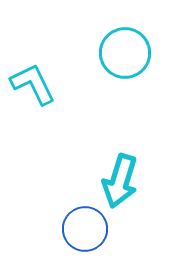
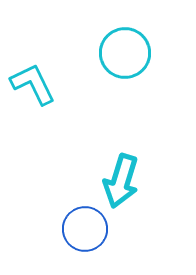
cyan arrow: moved 1 px right
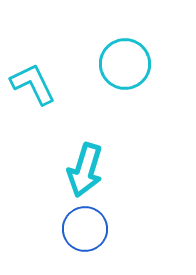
cyan circle: moved 11 px down
cyan arrow: moved 36 px left, 11 px up
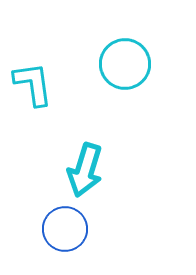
cyan L-shape: rotated 18 degrees clockwise
blue circle: moved 20 px left
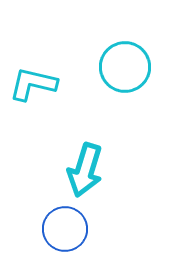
cyan circle: moved 3 px down
cyan L-shape: rotated 69 degrees counterclockwise
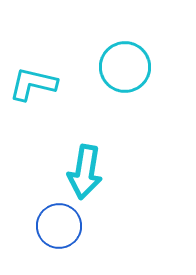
cyan arrow: moved 2 px down; rotated 8 degrees counterclockwise
blue circle: moved 6 px left, 3 px up
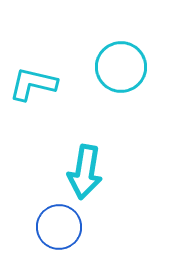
cyan circle: moved 4 px left
blue circle: moved 1 px down
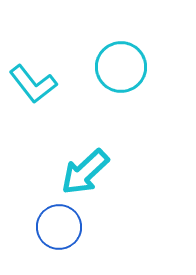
cyan L-shape: rotated 141 degrees counterclockwise
cyan arrow: rotated 38 degrees clockwise
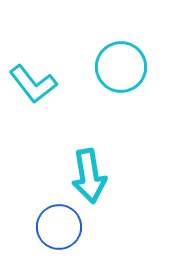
cyan arrow: moved 4 px right, 4 px down; rotated 56 degrees counterclockwise
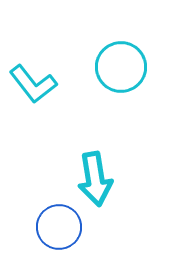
cyan arrow: moved 6 px right, 3 px down
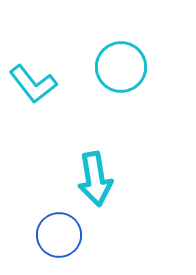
blue circle: moved 8 px down
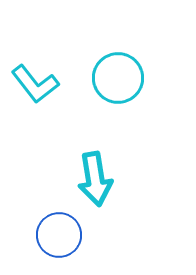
cyan circle: moved 3 px left, 11 px down
cyan L-shape: moved 2 px right
